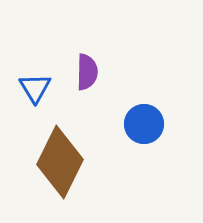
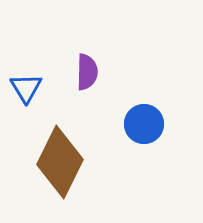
blue triangle: moved 9 px left
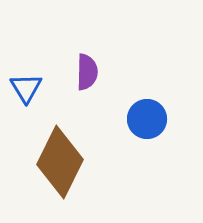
blue circle: moved 3 px right, 5 px up
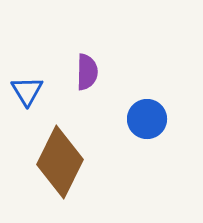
blue triangle: moved 1 px right, 3 px down
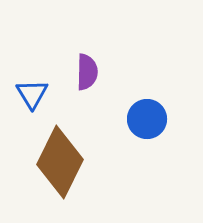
blue triangle: moved 5 px right, 3 px down
